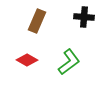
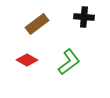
brown rectangle: moved 3 px down; rotated 30 degrees clockwise
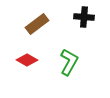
green L-shape: rotated 24 degrees counterclockwise
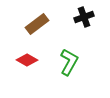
black cross: rotated 24 degrees counterclockwise
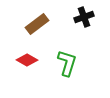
green L-shape: moved 2 px left, 1 px down; rotated 12 degrees counterclockwise
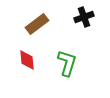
red diamond: rotated 55 degrees clockwise
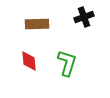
brown rectangle: rotated 35 degrees clockwise
red diamond: moved 2 px right, 1 px down
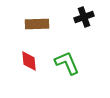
green L-shape: rotated 40 degrees counterclockwise
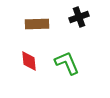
black cross: moved 5 px left
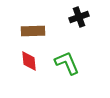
brown rectangle: moved 4 px left, 7 px down
